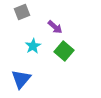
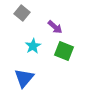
gray square: moved 1 px down; rotated 28 degrees counterclockwise
green square: rotated 18 degrees counterclockwise
blue triangle: moved 3 px right, 1 px up
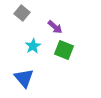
green square: moved 1 px up
blue triangle: rotated 20 degrees counterclockwise
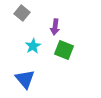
purple arrow: rotated 56 degrees clockwise
blue triangle: moved 1 px right, 1 px down
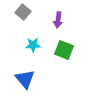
gray square: moved 1 px right, 1 px up
purple arrow: moved 3 px right, 7 px up
cyan star: moved 1 px up; rotated 28 degrees clockwise
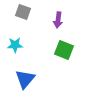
gray square: rotated 21 degrees counterclockwise
cyan star: moved 18 px left
blue triangle: rotated 20 degrees clockwise
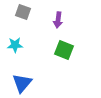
blue triangle: moved 3 px left, 4 px down
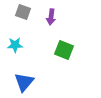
purple arrow: moved 7 px left, 3 px up
blue triangle: moved 2 px right, 1 px up
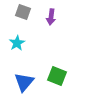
cyan star: moved 2 px right, 2 px up; rotated 28 degrees counterclockwise
green square: moved 7 px left, 26 px down
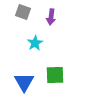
cyan star: moved 18 px right
green square: moved 2 px left, 1 px up; rotated 24 degrees counterclockwise
blue triangle: rotated 10 degrees counterclockwise
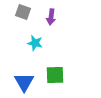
cyan star: rotated 28 degrees counterclockwise
